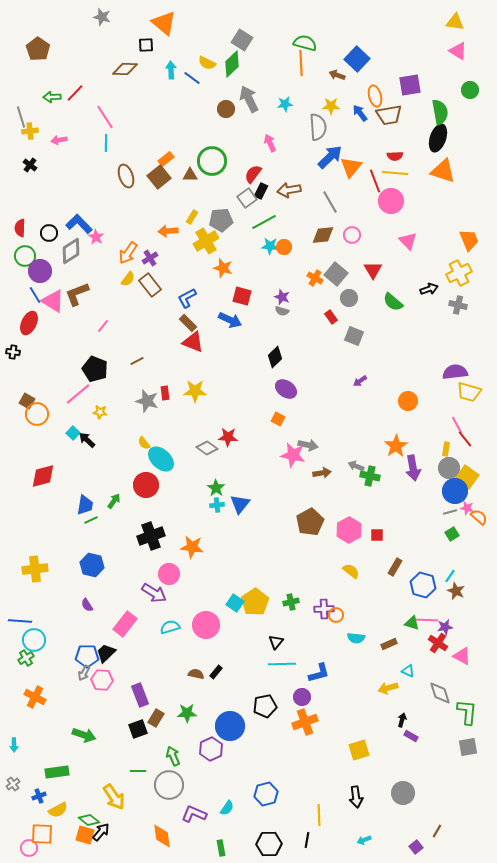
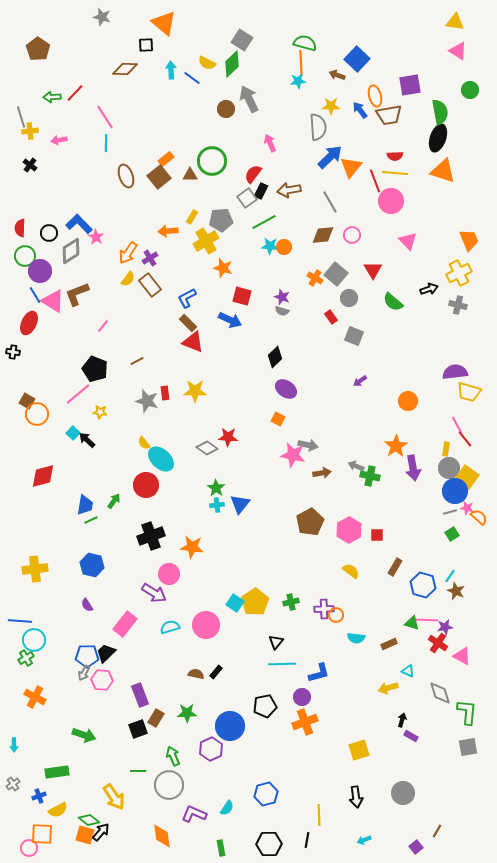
cyan star at (285, 104): moved 13 px right, 23 px up
blue arrow at (360, 113): moved 3 px up
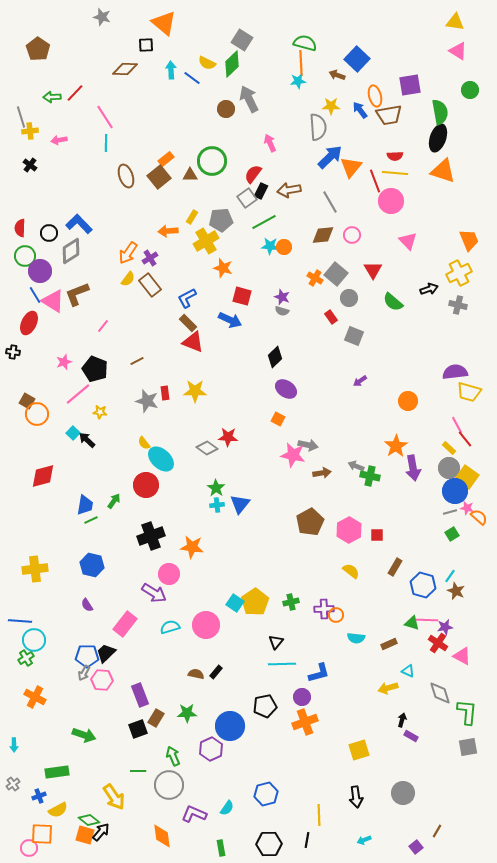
pink star at (96, 237): moved 32 px left, 125 px down; rotated 21 degrees clockwise
yellow rectangle at (446, 449): moved 3 px right, 1 px up; rotated 56 degrees counterclockwise
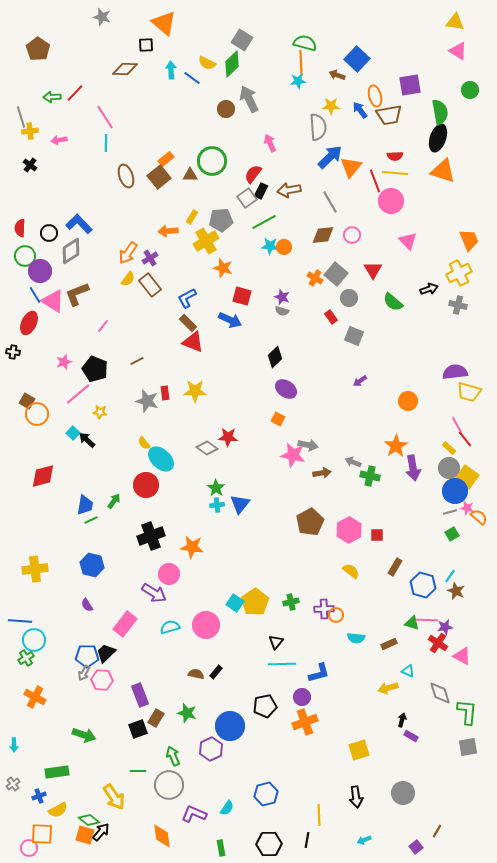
gray arrow at (356, 466): moved 3 px left, 4 px up
green star at (187, 713): rotated 18 degrees clockwise
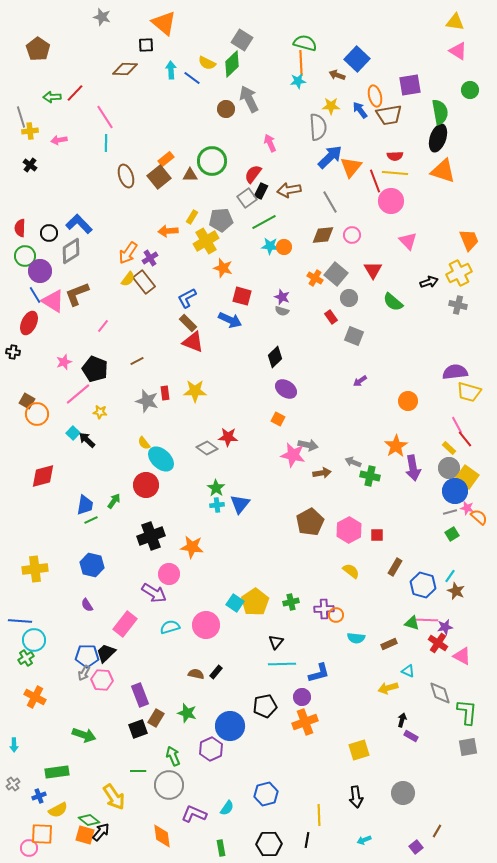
brown rectangle at (150, 285): moved 6 px left, 3 px up
black arrow at (429, 289): moved 7 px up
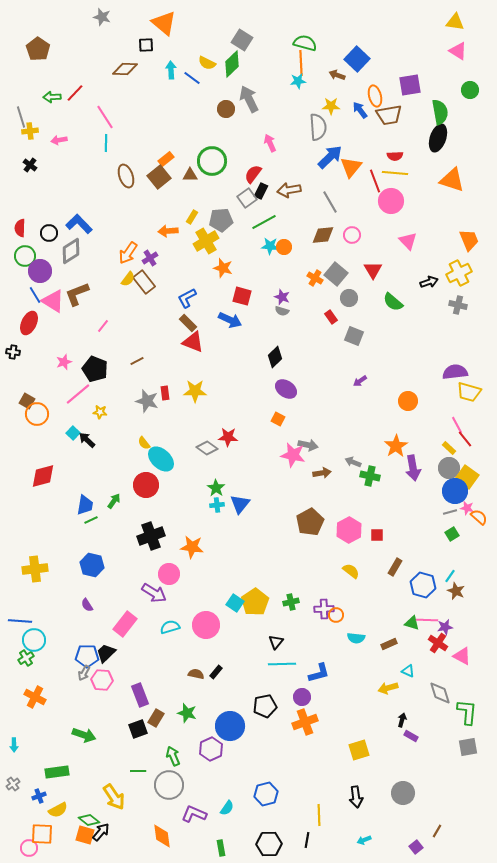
orange triangle at (443, 171): moved 9 px right, 9 px down
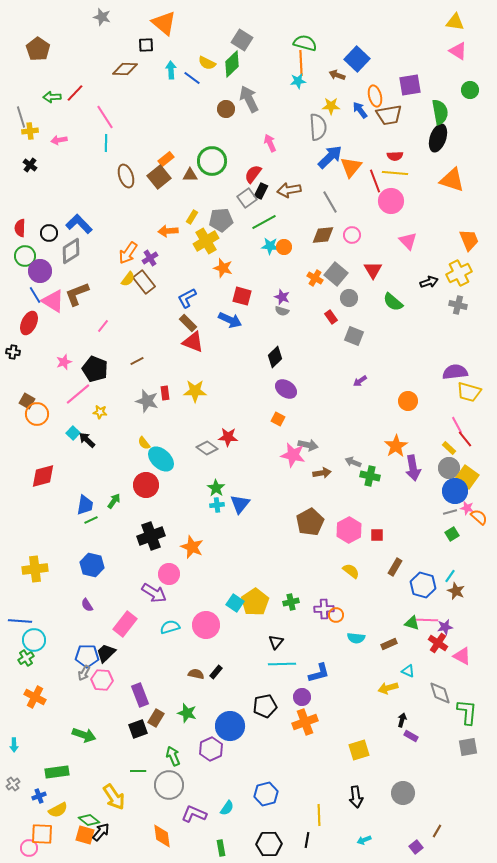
orange star at (192, 547): rotated 15 degrees clockwise
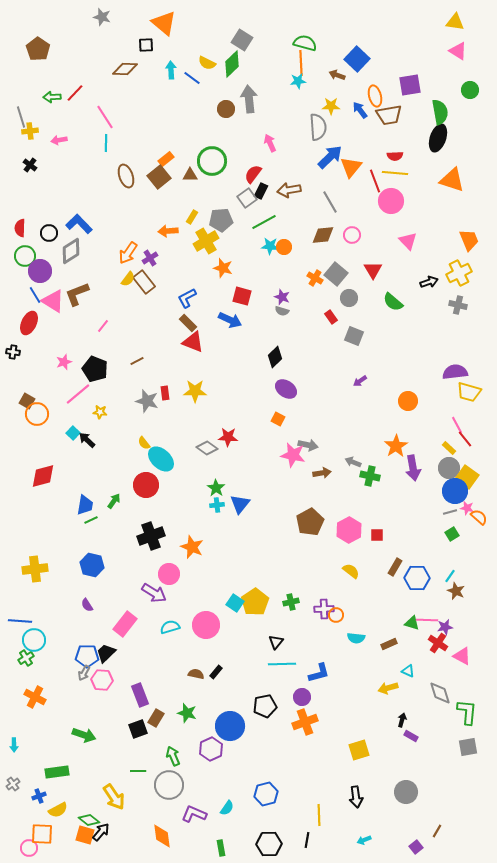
gray arrow at (249, 99): rotated 20 degrees clockwise
blue hexagon at (423, 585): moved 6 px left, 7 px up; rotated 15 degrees counterclockwise
gray circle at (403, 793): moved 3 px right, 1 px up
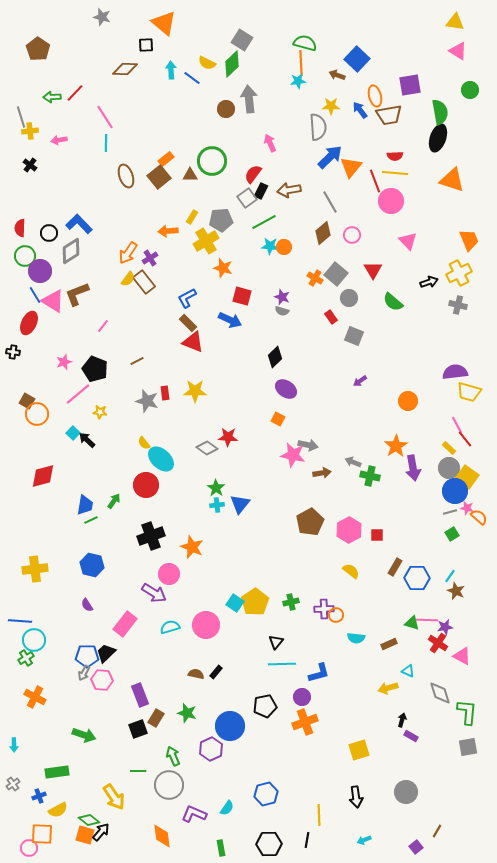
brown diamond at (323, 235): moved 2 px up; rotated 35 degrees counterclockwise
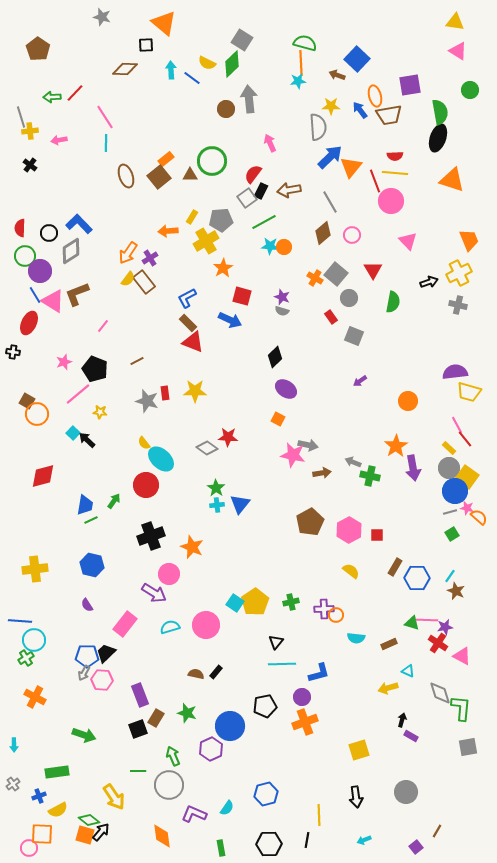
orange star at (223, 268): rotated 24 degrees clockwise
green semicircle at (393, 302): rotated 120 degrees counterclockwise
green L-shape at (467, 712): moved 6 px left, 4 px up
